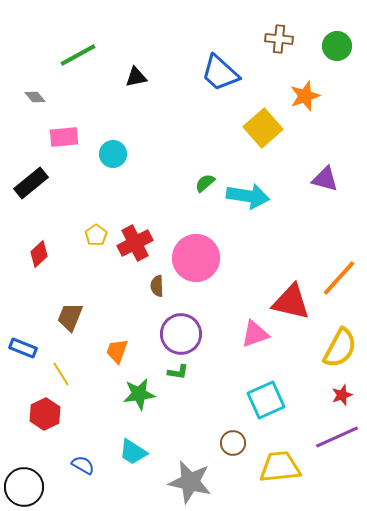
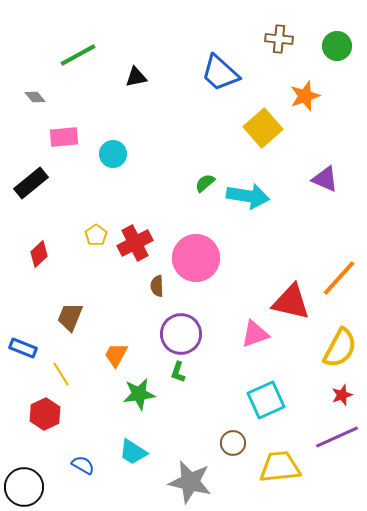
purple triangle: rotated 8 degrees clockwise
orange trapezoid: moved 1 px left, 4 px down; rotated 8 degrees clockwise
green L-shape: rotated 100 degrees clockwise
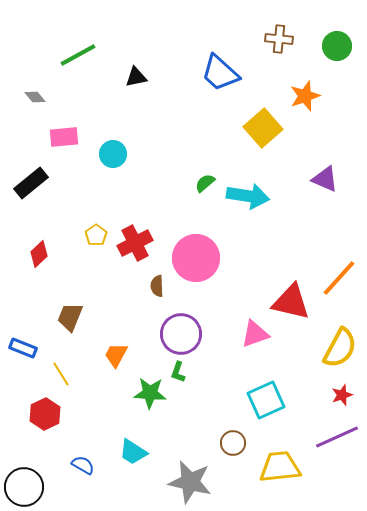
green star: moved 11 px right, 1 px up; rotated 12 degrees clockwise
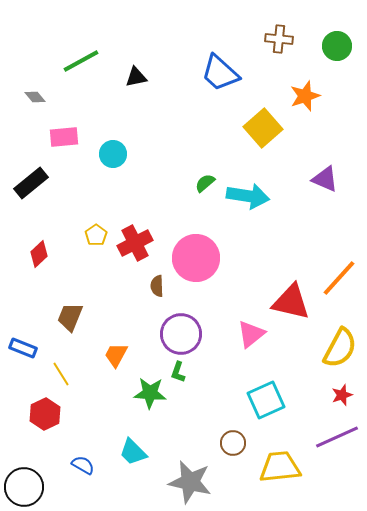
green line: moved 3 px right, 6 px down
pink triangle: moved 4 px left; rotated 20 degrees counterclockwise
cyan trapezoid: rotated 12 degrees clockwise
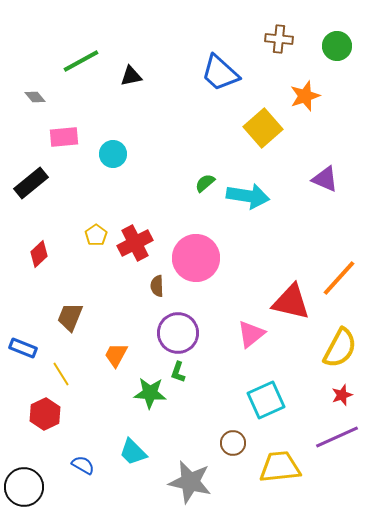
black triangle: moved 5 px left, 1 px up
purple circle: moved 3 px left, 1 px up
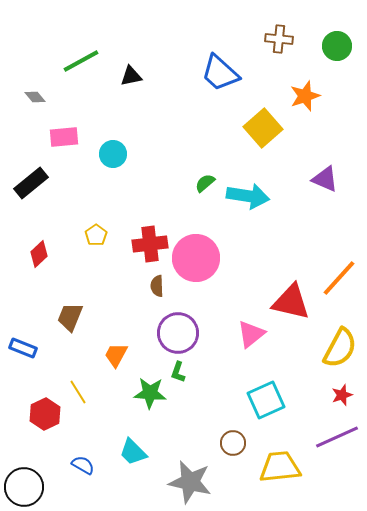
red cross: moved 15 px right, 1 px down; rotated 20 degrees clockwise
yellow line: moved 17 px right, 18 px down
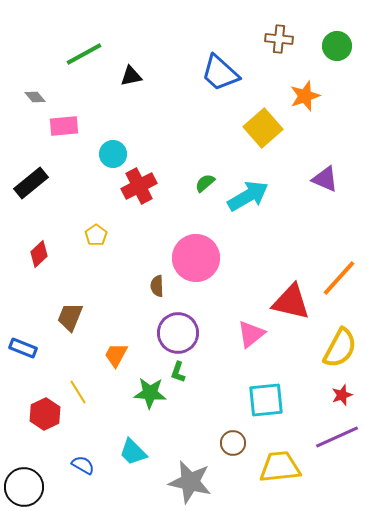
green line: moved 3 px right, 7 px up
pink rectangle: moved 11 px up
cyan arrow: rotated 39 degrees counterclockwise
red cross: moved 11 px left, 58 px up; rotated 20 degrees counterclockwise
cyan square: rotated 18 degrees clockwise
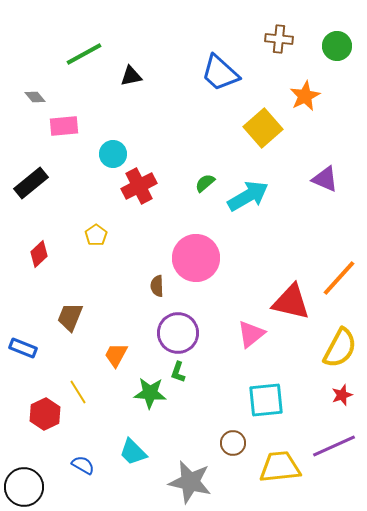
orange star: rotated 8 degrees counterclockwise
purple line: moved 3 px left, 9 px down
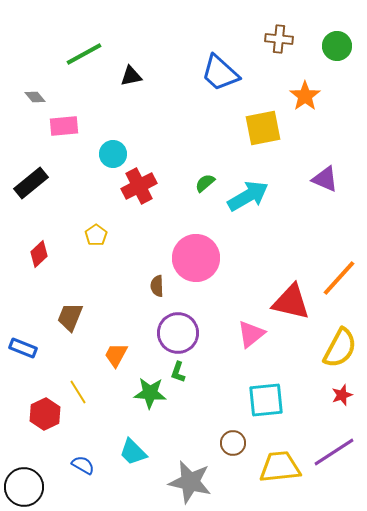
orange star: rotated 8 degrees counterclockwise
yellow square: rotated 30 degrees clockwise
purple line: moved 6 px down; rotated 9 degrees counterclockwise
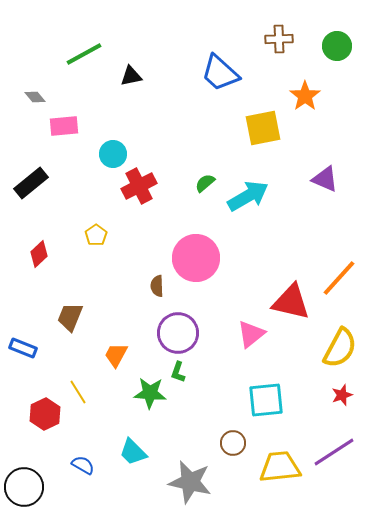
brown cross: rotated 8 degrees counterclockwise
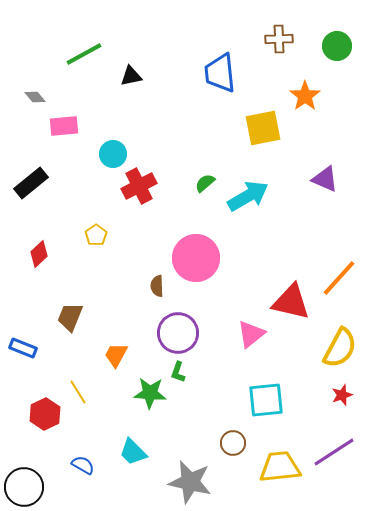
blue trapezoid: rotated 42 degrees clockwise
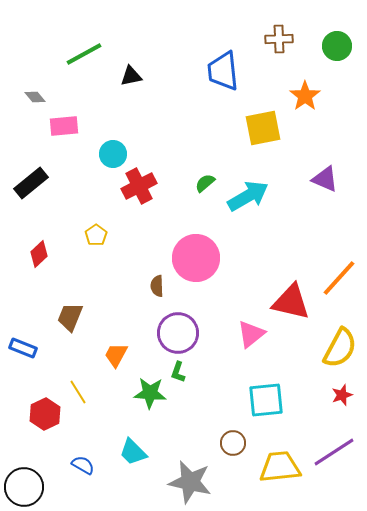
blue trapezoid: moved 3 px right, 2 px up
